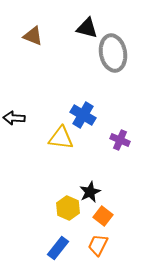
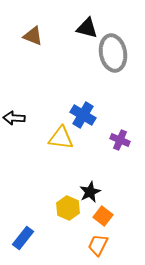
blue rectangle: moved 35 px left, 10 px up
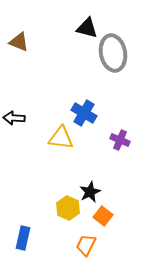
brown triangle: moved 14 px left, 6 px down
blue cross: moved 1 px right, 2 px up
blue rectangle: rotated 25 degrees counterclockwise
orange trapezoid: moved 12 px left
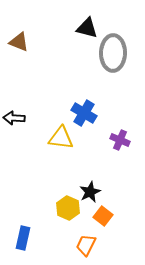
gray ellipse: rotated 12 degrees clockwise
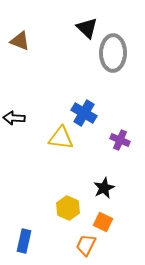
black triangle: rotated 30 degrees clockwise
brown triangle: moved 1 px right, 1 px up
black star: moved 14 px right, 4 px up
orange square: moved 6 px down; rotated 12 degrees counterclockwise
blue rectangle: moved 1 px right, 3 px down
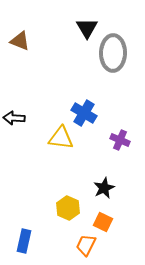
black triangle: rotated 15 degrees clockwise
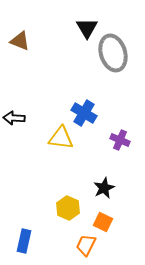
gray ellipse: rotated 18 degrees counterclockwise
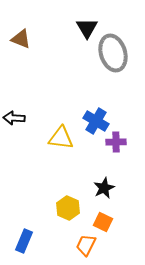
brown triangle: moved 1 px right, 2 px up
blue cross: moved 12 px right, 8 px down
purple cross: moved 4 px left, 2 px down; rotated 24 degrees counterclockwise
blue rectangle: rotated 10 degrees clockwise
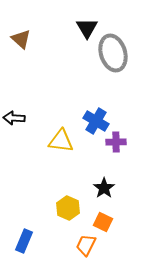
brown triangle: rotated 20 degrees clockwise
yellow triangle: moved 3 px down
black star: rotated 10 degrees counterclockwise
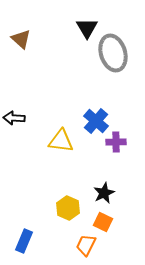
blue cross: rotated 10 degrees clockwise
black star: moved 5 px down; rotated 10 degrees clockwise
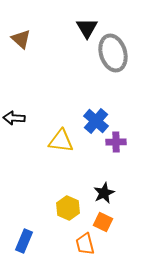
orange trapezoid: moved 1 px left, 1 px up; rotated 40 degrees counterclockwise
